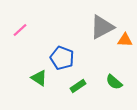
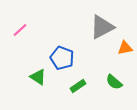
orange triangle: moved 8 px down; rotated 14 degrees counterclockwise
green triangle: moved 1 px left, 1 px up
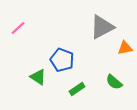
pink line: moved 2 px left, 2 px up
blue pentagon: moved 2 px down
green rectangle: moved 1 px left, 3 px down
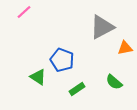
pink line: moved 6 px right, 16 px up
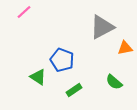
green rectangle: moved 3 px left, 1 px down
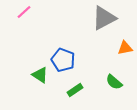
gray triangle: moved 2 px right, 9 px up
blue pentagon: moved 1 px right
green triangle: moved 2 px right, 2 px up
green rectangle: moved 1 px right
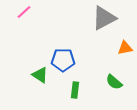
blue pentagon: rotated 20 degrees counterclockwise
green rectangle: rotated 49 degrees counterclockwise
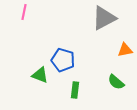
pink line: rotated 35 degrees counterclockwise
orange triangle: moved 2 px down
blue pentagon: rotated 15 degrees clockwise
green triangle: rotated 12 degrees counterclockwise
green semicircle: moved 2 px right
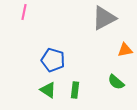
blue pentagon: moved 10 px left
green triangle: moved 8 px right, 15 px down; rotated 12 degrees clockwise
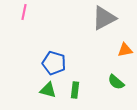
blue pentagon: moved 1 px right, 3 px down
green triangle: rotated 18 degrees counterclockwise
